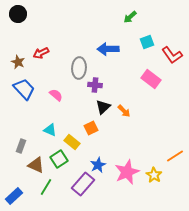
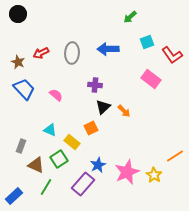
gray ellipse: moved 7 px left, 15 px up
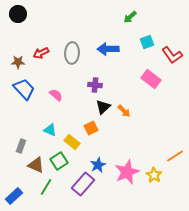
brown star: rotated 24 degrees counterclockwise
green square: moved 2 px down
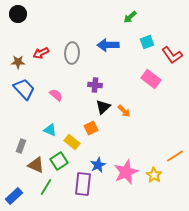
blue arrow: moved 4 px up
pink star: moved 1 px left
purple rectangle: rotated 35 degrees counterclockwise
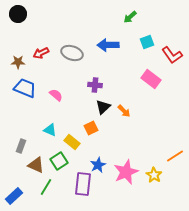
gray ellipse: rotated 75 degrees counterclockwise
blue trapezoid: moved 1 px right, 1 px up; rotated 25 degrees counterclockwise
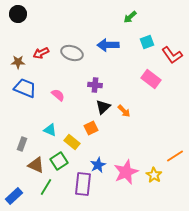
pink semicircle: moved 2 px right
gray rectangle: moved 1 px right, 2 px up
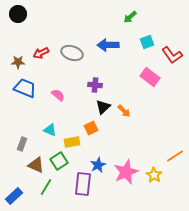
pink rectangle: moved 1 px left, 2 px up
yellow rectangle: rotated 49 degrees counterclockwise
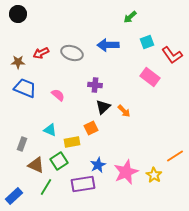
purple rectangle: rotated 75 degrees clockwise
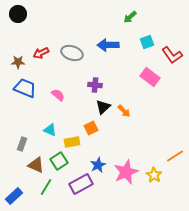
purple rectangle: moved 2 px left; rotated 20 degrees counterclockwise
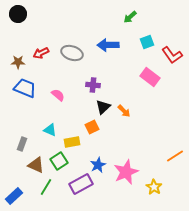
purple cross: moved 2 px left
orange square: moved 1 px right, 1 px up
yellow star: moved 12 px down
